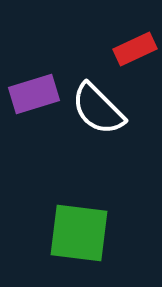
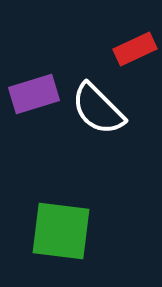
green square: moved 18 px left, 2 px up
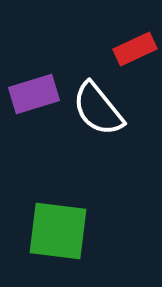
white semicircle: rotated 6 degrees clockwise
green square: moved 3 px left
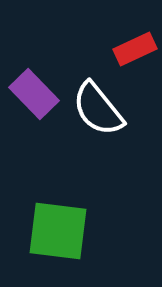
purple rectangle: rotated 63 degrees clockwise
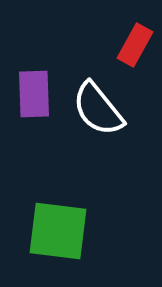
red rectangle: moved 4 px up; rotated 36 degrees counterclockwise
purple rectangle: rotated 42 degrees clockwise
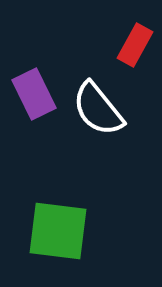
purple rectangle: rotated 24 degrees counterclockwise
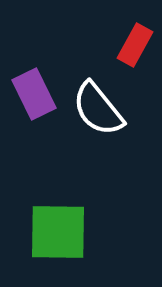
green square: moved 1 px down; rotated 6 degrees counterclockwise
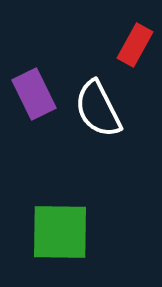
white semicircle: rotated 12 degrees clockwise
green square: moved 2 px right
